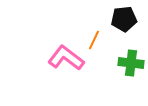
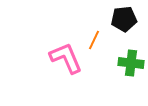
pink L-shape: rotated 30 degrees clockwise
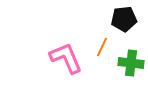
orange line: moved 8 px right, 7 px down
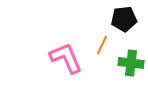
orange line: moved 2 px up
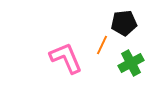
black pentagon: moved 4 px down
green cross: rotated 35 degrees counterclockwise
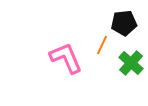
green cross: rotated 20 degrees counterclockwise
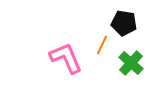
black pentagon: rotated 15 degrees clockwise
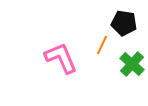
pink L-shape: moved 5 px left
green cross: moved 1 px right, 1 px down
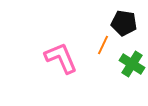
orange line: moved 1 px right
green cross: rotated 10 degrees counterclockwise
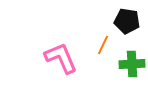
black pentagon: moved 3 px right, 2 px up
green cross: rotated 35 degrees counterclockwise
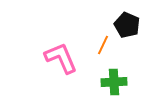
black pentagon: moved 4 px down; rotated 15 degrees clockwise
green cross: moved 18 px left, 18 px down
